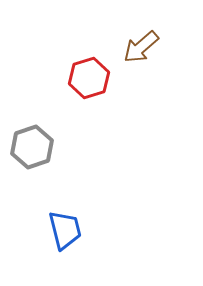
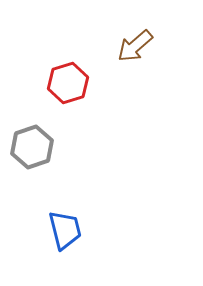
brown arrow: moved 6 px left, 1 px up
red hexagon: moved 21 px left, 5 px down
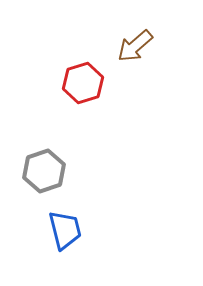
red hexagon: moved 15 px right
gray hexagon: moved 12 px right, 24 px down
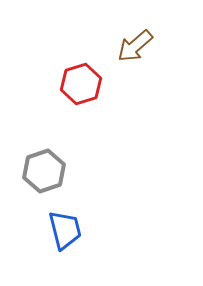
red hexagon: moved 2 px left, 1 px down
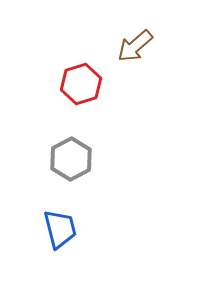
gray hexagon: moved 27 px right, 12 px up; rotated 9 degrees counterclockwise
blue trapezoid: moved 5 px left, 1 px up
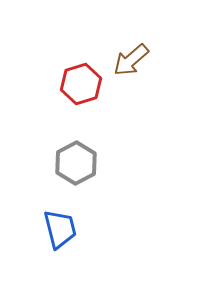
brown arrow: moved 4 px left, 14 px down
gray hexagon: moved 5 px right, 4 px down
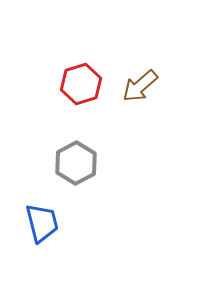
brown arrow: moved 9 px right, 26 px down
blue trapezoid: moved 18 px left, 6 px up
